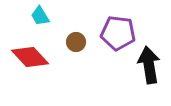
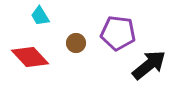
brown circle: moved 1 px down
black arrow: rotated 60 degrees clockwise
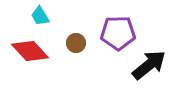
purple pentagon: rotated 8 degrees counterclockwise
red diamond: moved 6 px up
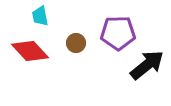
cyan trapezoid: rotated 20 degrees clockwise
black arrow: moved 2 px left
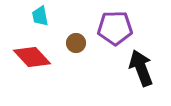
purple pentagon: moved 3 px left, 5 px up
red diamond: moved 2 px right, 6 px down
black arrow: moved 6 px left, 3 px down; rotated 72 degrees counterclockwise
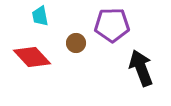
purple pentagon: moved 3 px left, 3 px up
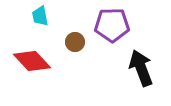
brown circle: moved 1 px left, 1 px up
red diamond: moved 4 px down
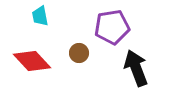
purple pentagon: moved 2 px down; rotated 8 degrees counterclockwise
brown circle: moved 4 px right, 11 px down
black arrow: moved 5 px left
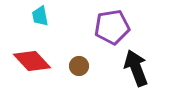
brown circle: moved 13 px down
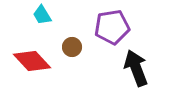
cyan trapezoid: moved 2 px right, 1 px up; rotated 20 degrees counterclockwise
brown circle: moved 7 px left, 19 px up
